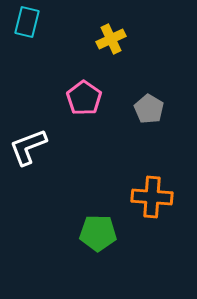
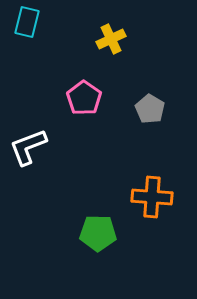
gray pentagon: moved 1 px right
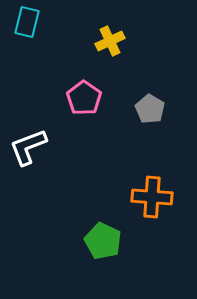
yellow cross: moved 1 px left, 2 px down
green pentagon: moved 5 px right, 8 px down; rotated 24 degrees clockwise
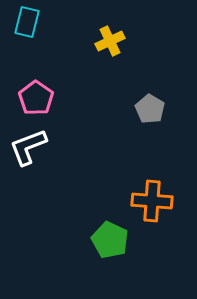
pink pentagon: moved 48 px left
orange cross: moved 4 px down
green pentagon: moved 7 px right, 1 px up
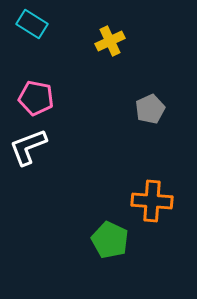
cyan rectangle: moved 5 px right, 2 px down; rotated 72 degrees counterclockwise
pink pentagon: rotated 24 degrees counterclockwise
gray pentagon: rotated 16 degrees clockwise
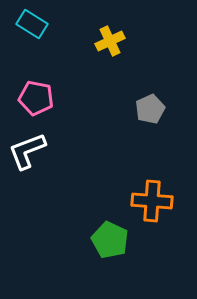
white L-shape: moved 1 px left, 4 px down
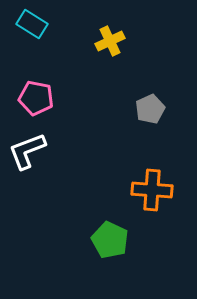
orange cross: moved 11 px up
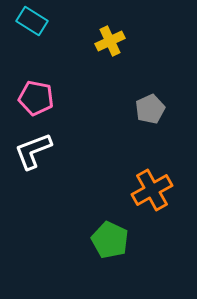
cyan rectangle: moved 3 px up
white L-shape: moved 6 px right
orange cross: rotated 33 degrees counterclockwise
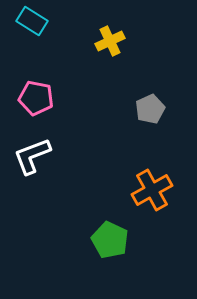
white L-shape: moved 1 px left, 5 px down
